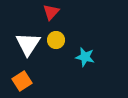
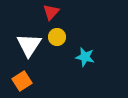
yellow circle: moved 1 px right, 3 px up
white triangle: moved 1 px right, 1 px down
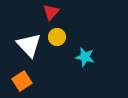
white triangle: rotated 16 degrees counterclockwise
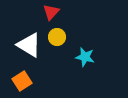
white triangle: rotated 16 degrees counterclockwise
